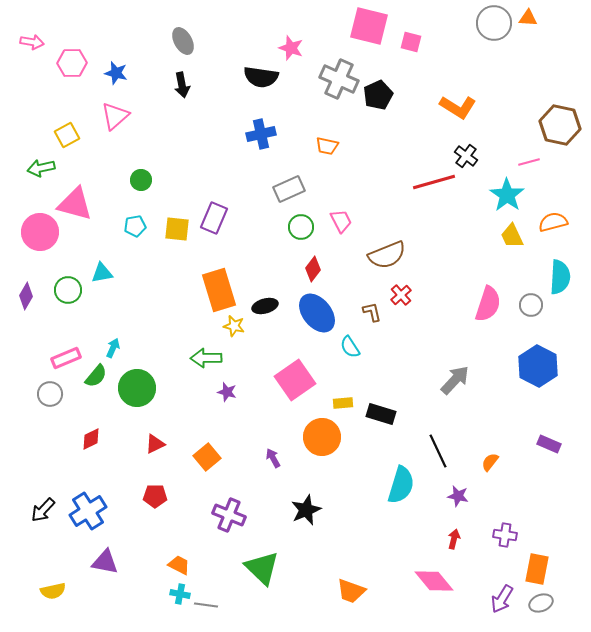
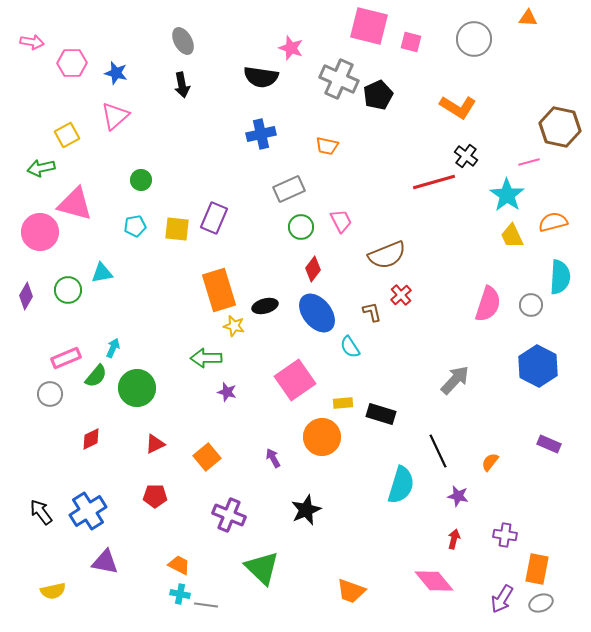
gray circle at (494, 23): moved 20 px left, 16 px down
brown hexagon at (560, 125): moved 2 px down
black arrow at (43, 510): moved 2 px left, 2 px down; rotated 100 degrees clockwise
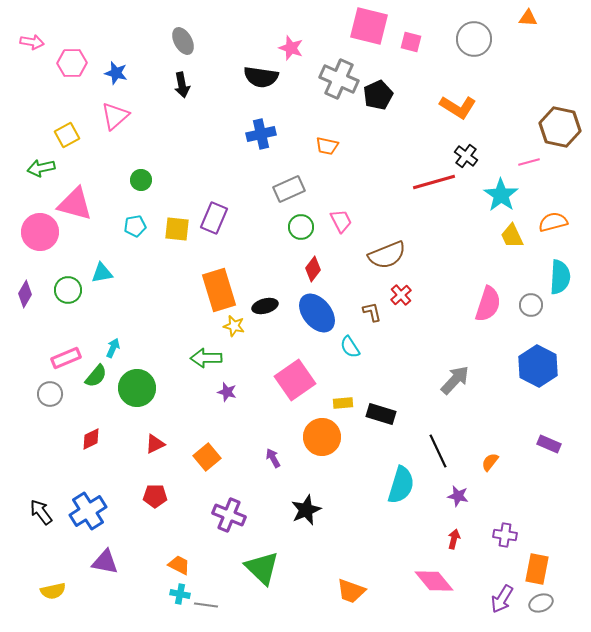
cyan star at (507, 195): moved 6 px left
purple diamond at (26, 296): moved 1 px left, 2 px up
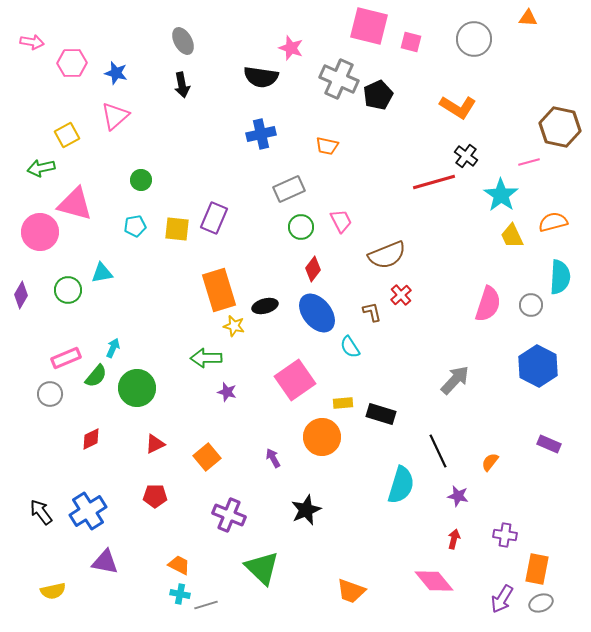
purple diamond at (25, 294): moved 4 px left, 1 px down
gray line at (206, 605): rotated 25 degrees counterclockwise
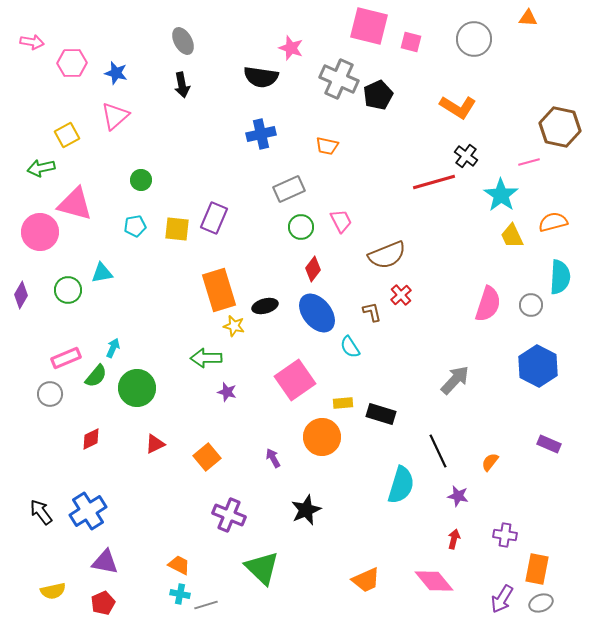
red pentagon at (155, 496): moved 52 px left, 107 px down; rotated 25 degrees counterclockwise
orange trapezoid at (351, 591): moved 15 px right, 11 px up; rotated 44 degrees counterclockwise
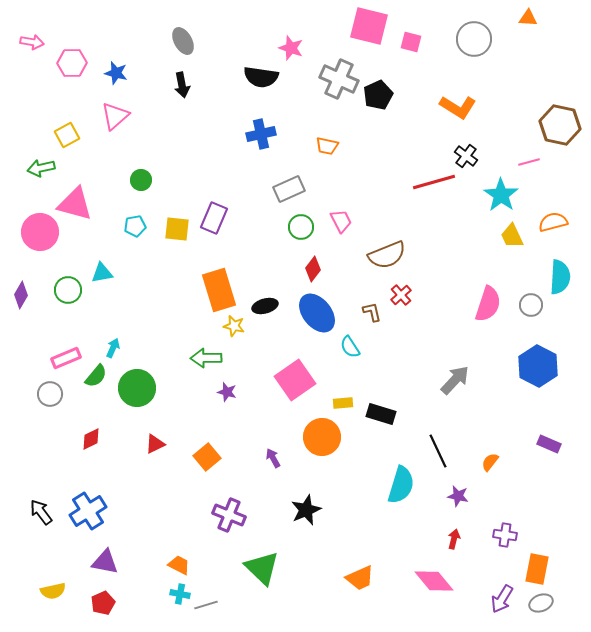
brown hexagon at (560, 127): moved 2 px up
orange trapezoid at (366, 580): moved 6 px left, 2 px up
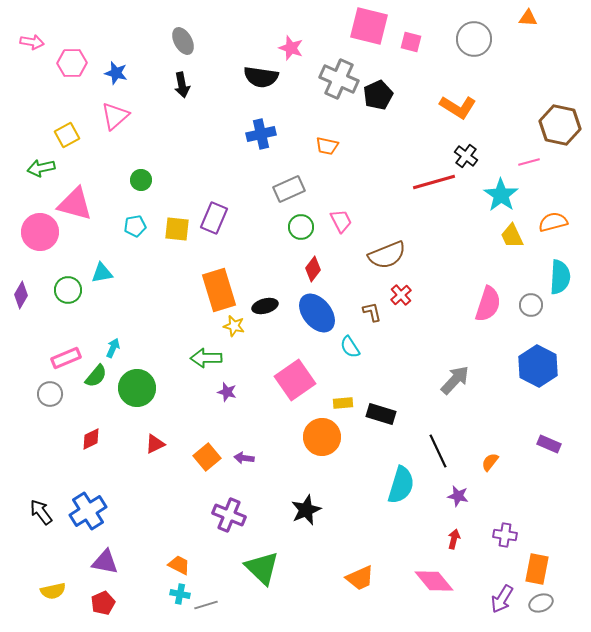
purple arrow at (273, 458): moved 29 px left; rotated 54 degrees counterclockwise
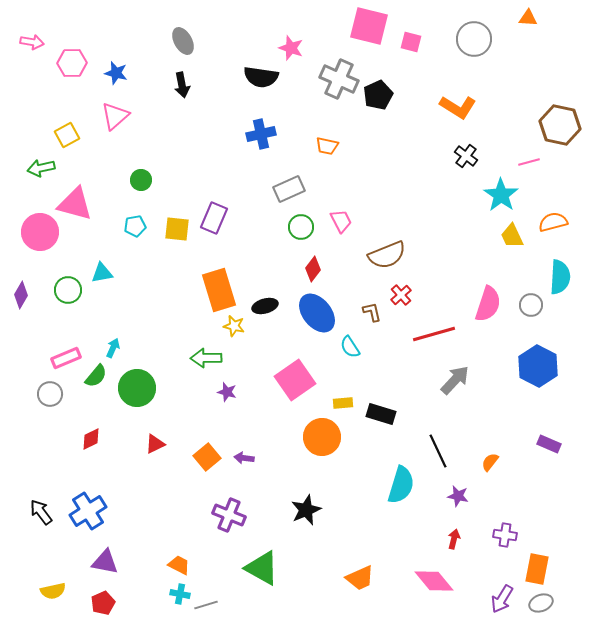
red line at (434, 182): moved 152 px down
green triangle at (262, 568): rotated 15 degrees counterclockwise
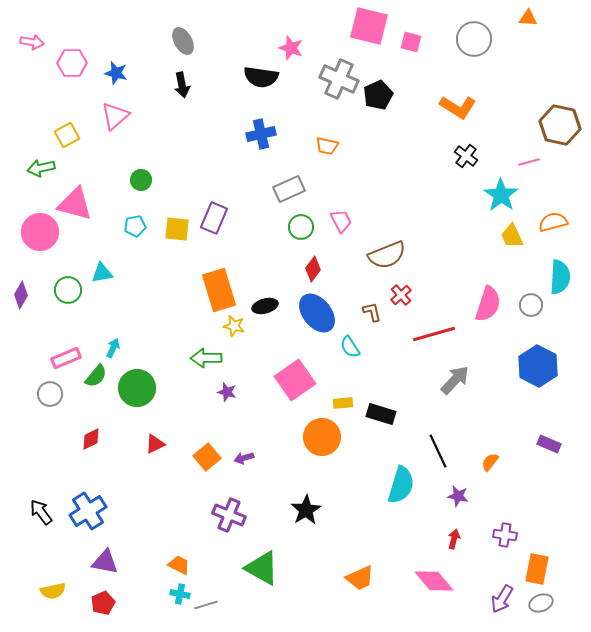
purple arrow at (244, 458): rotated 24 degrees counterclockwise
black star at (306, 510): rotated 8 degrees counterclockwise
